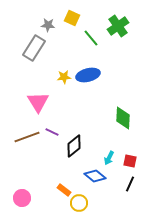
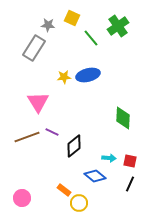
cyan arrow: rotated 112 degrees counterclockwise
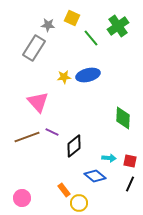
pink triangle: rotated 10 degrees counterclockwise
orange rectangle: rotated 16 degrees clockwise
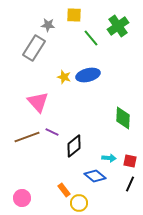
yellow square: moved 2 px right, 3 px up; rotated 21 degrees counterclockwise
yellow star: rotated 24 degrees clockwise
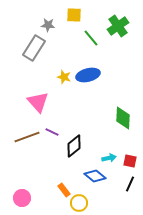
cyan arrow: rotated 16 degrees counterclockwise
